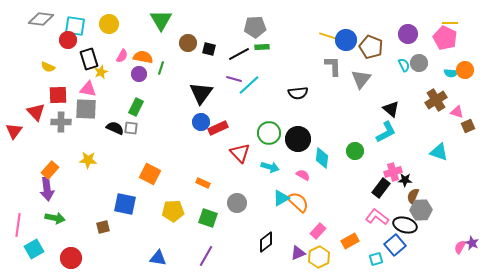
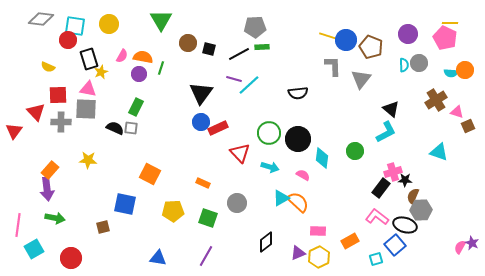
cyan semicircle at (404, 65): rotated 24 degrees clockwise
pink rectangle at (318, 231): rotated 49 degrees clockwise
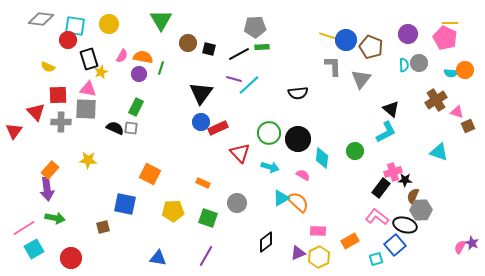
pink line at (18, 225): moved 6 px right, 3 px down; rotated 50 degrees clockwise
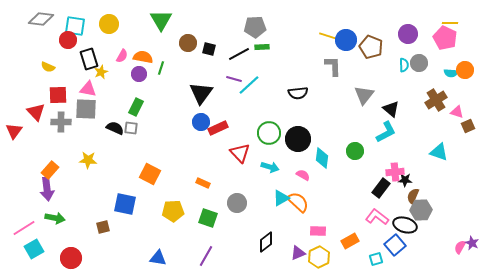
gray triangle at (361, 79): moved 3 px right, 16 px down
pink cross at (393, 172): moved 2 px right; rotated 12 degrees clockwise
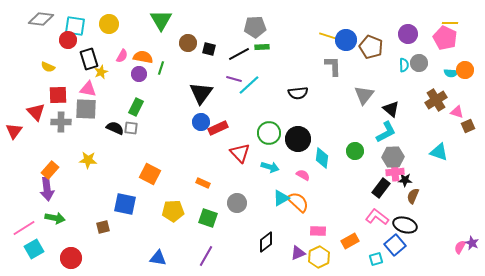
gray hexagon at (421, 210): moved 28 px left, 53 px up
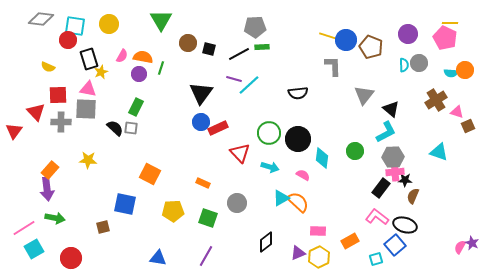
black semicircle at (115, 128): rotated 18 degrees clockwise
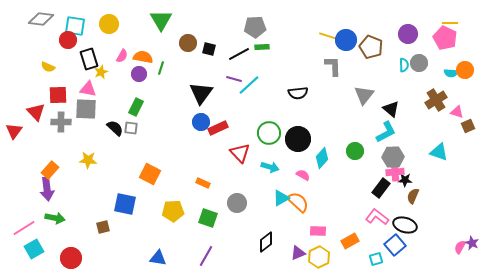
cyan diamond at (322, 158): rotated 35 degrees clockwise
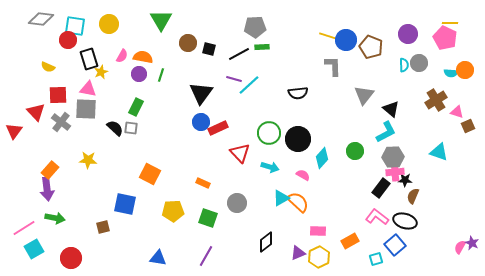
green line at (161, 68): moved 7 px down
gray cross at (61, 122): rotated 36 degrees clockwise
black ellipse at (405, 225): moved 4 px up
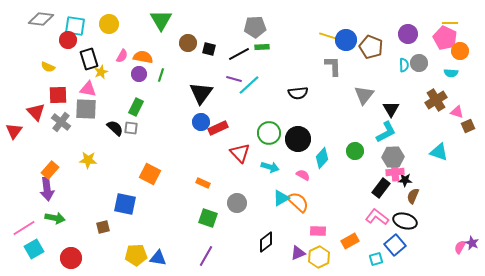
orange circle at (465, 70): moved 5 px left, 19 px up
black triangle at (391, 109): rotated 18 degrees clockwise
yellow pentagon at (173, 211): moved 37 px left, 44 px down
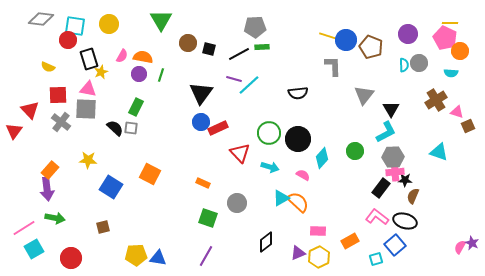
red triangle at (36, 112): moved 6 px left, 2 px up
blue square at (125, 204): moved 14 px left, 17 px up; rotated 20 degrees clockwise
